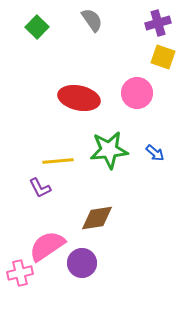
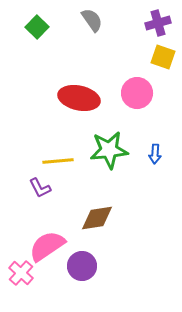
blue arrow: moved 1 px down; rotated 54 degrees clockwise
purple circle: moved 3 px down
pink cross: moved 1 px right; rotated 35 degrees counterclockwise
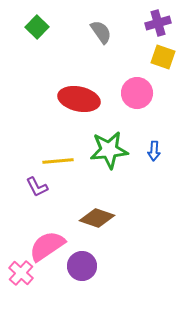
gray semicircle: moved 9 px right, 12 px down
red ellipse: moved 1 px down
blue arrow: moved 1 px left, 3 px up
purple L-shape: moved 3 px left, 1 px up
brown diamond: rotated 28 degrees clockwise
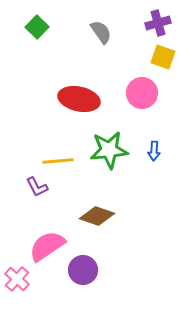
pink circle: moved 5 px right
brown diamond: moved 2 px up
purple circle: moved 1 px right, 4 px down
pink cross: moved 4 px left, 6 px down
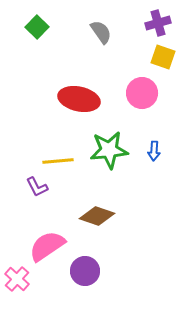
purple circle: moved 2 px right, 1 px down
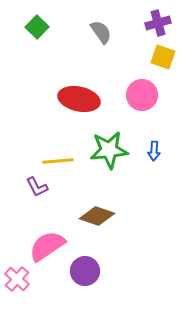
pink circle: moved 2 px down
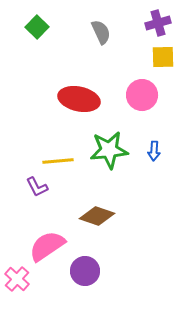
gray semicircle: rotated 10 degrees clockwise
yellow square: rotated 20 degrees counterclockwise
